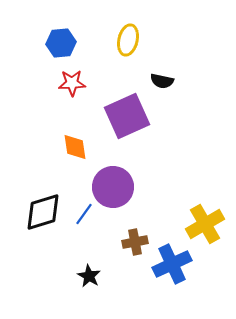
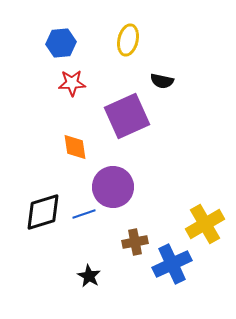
blue line: rotated 35 degrees clockwise
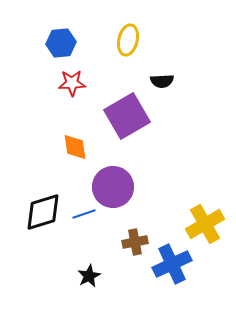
black semicircle: rotated 15 degrees counterclockwise
purple square: rotated 6 degrees counterclockwise
black star: rotated 15 degrees clockwise
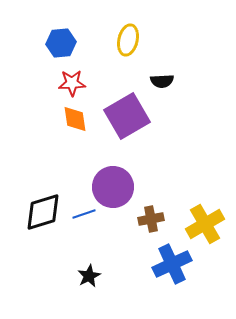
orange diamond: moved 28 px up
brown cross: moved 16 px right, 23 px up
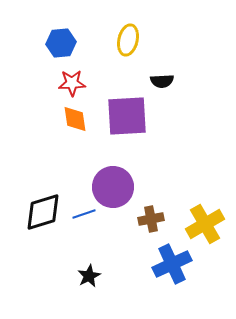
purple square: rotated 27 degrees clockwise
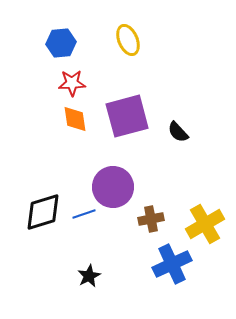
yellow ellipse: rotated 36 degrees counterclockwise
black semicircle: moved 16 px right, 51 px down; rotated 50 degrees clockwise
purple square: rotated 12 degrees counterclockwise
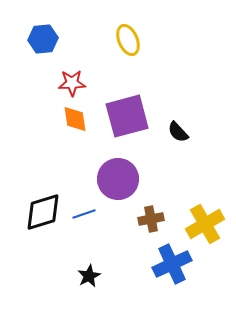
blue hexagon: moved 18 px left, 4 px up
purple circle: moved 5 px right, 8 px up
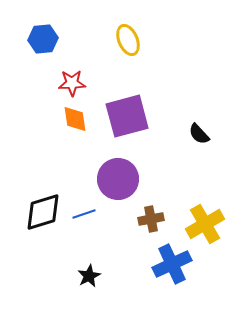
black semicircle: moved 21 px right, 2 px down
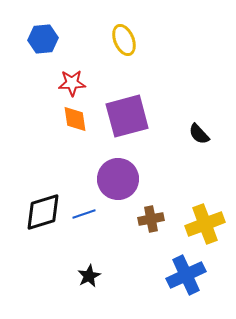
yellow ellipse: moved 4 px left
yellow cross: rotated 9 degrees clockwise
blue cross: moved 14 px right, 11 px down
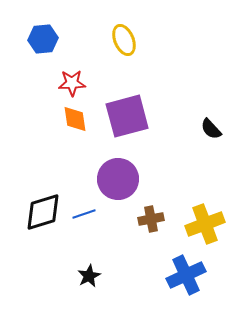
black semicircle: moved 12 px right, 5 px up
